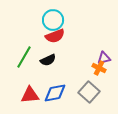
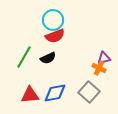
black semicircle: moved 2 px up
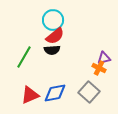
red semicircle: rotated 18 degrees counterclockwise
black semicircle: moved 4 px right, 8 px up; rotated 21 degrees clockwise
red triangle: rotated 18 degrees counterclockwise
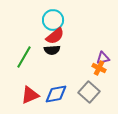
purple triangle: moved 1 px left
blue diamond: moved 1 px right, 1 px down
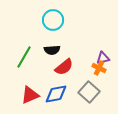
red semicircle: moved 9 px right, 31 px down
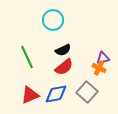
black semicircle: moved 11 px right; rotated 21 degrees counterclockwise
green line: moved 3 px right; rotated 55 degrees counterclockwise
gray square: moved 2 px left
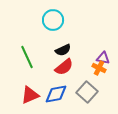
purple triangle: rotated 24 degrees clockwise
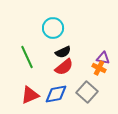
cyan circle: moved 8 px down
black semicircle: moved 2 px down
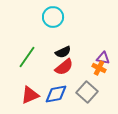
cyan circle: moved 11 px up
green line: rotated 60 degrees clockwise
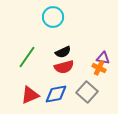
red semicircle: rotated 24 degrees clockwise
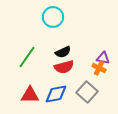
red triangle: rotated 24 degrees clockwise
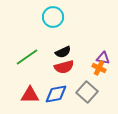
green line: rotated 20 degrees clockwise
